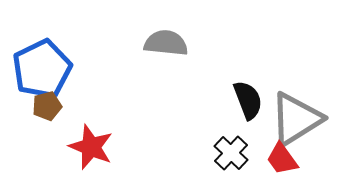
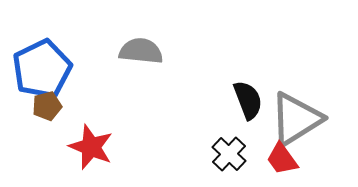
gray semicircle: moved 25 px left, 8 px down
black cross: moved 2 px left, 1 px down
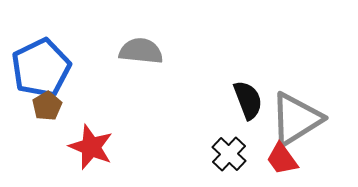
blue pentagon: moved 1 px left, 1 px up
brown pentagon: rotated 16 degrees counterclockwise
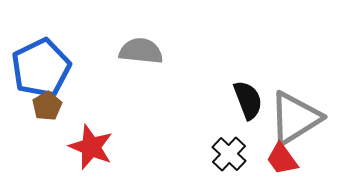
gray triangle: moved 1 px left, 1 px up
